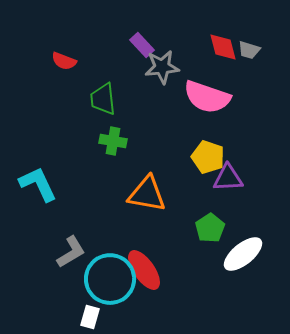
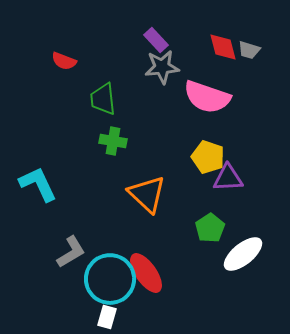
purple rectangle: moved 14 px right, 5 px up
orange triangle: rotated 33 degrees clockwise
red ellipse: moved 2 px right, 3 px down
white rectangle: moved 17 px right
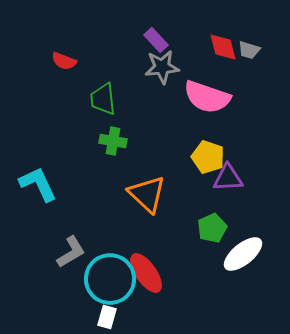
green pentagon: moved 2 px right; rotated 8 degrees clockwise
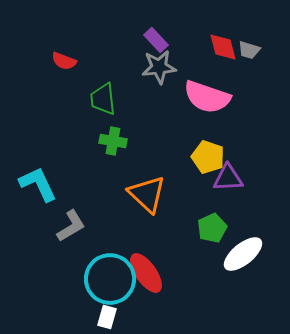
gray star: moved 3 px left
gray L-shape: moved 26 px up
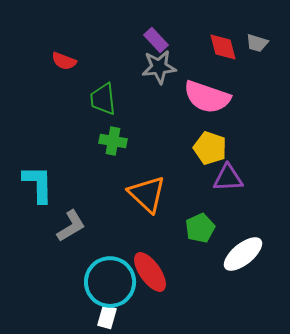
gray trapezoid: moved 8 px right, 7 px up
yellow pentagon: moved 2 px right, 9 px up
cyan L-shape: rotated 24 degrees clockwise
green pentagon: moved 12 px left
red ellipse: moved 4 px right, 1 px up
cyan circle: moved 3 px down
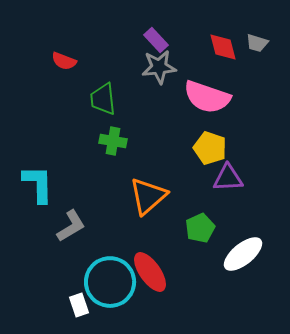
orange triangle: moved 1 px right, 2 px down; rotated 36 degrees clockwise
white rectangle: moved 28 px left, 12 px up; rotated 35 degrees counterclockwise
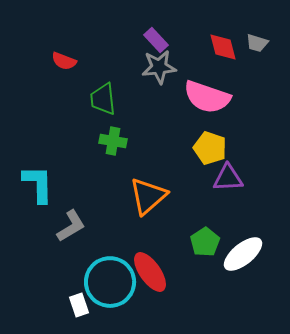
green pentagon: moved 5 px right, 14 px down; rotated 8 degrees counterclockwise
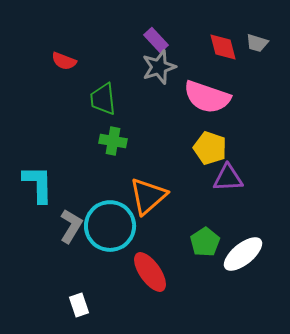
gray star: rotated 12 degrees counterclockwise
gray L-shape: rotated 28 degrees counterclockwise
cyan circle: moved 56 px up
